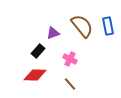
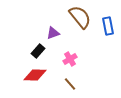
brown semicircle: moved 2 px left, 9 px up
pink cross: rotated 32 degrees clockwise
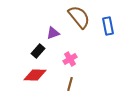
brown semicircle: moved 1 px left
brown line: rotated 56 degrees clockwise
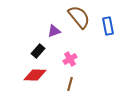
purple triangle: moved 1 px right, 2 px up
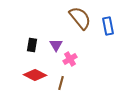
brown semicircle: moved 1 px right, 1 px down
purple triangle: moved 2 px right, 14 px down; rotated 40 degrees counterclockwise
black rectangle: moved 6 px left, 6 px up; rotated 32 degrees counterclockwise
red diamond: rotated 25 degrees clockwise
brown line: moved 9 px left, 1 px up
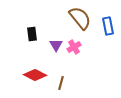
black rectangle: moved 11 px up; rotated 16 degrees counterclockwise
pink cross: moved 4 px right, 12 px up
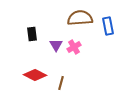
brown semicircle: rotated 55 degrees counterclockwise
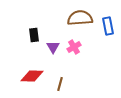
black rectangle: moved 2 px right, 1 px down
purple triangle: moved 3 px left, 2 px down
red diamond: moved 3 px left, 1 px down; rotated 25 degrees counterclockwise
brown line: moved 1 px left, 1 px down
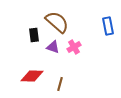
brown semicircle: moved 23 px left, 4 px down; rotated 45 degrees clockwise
purple triangle: rotated 40 degrees counterclockwise
